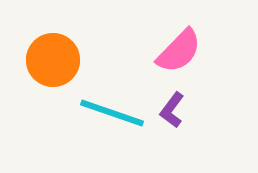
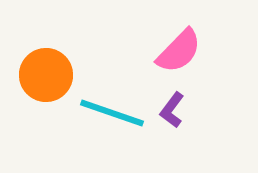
orange circle: moved 7 px left, 15 px down
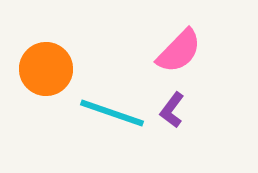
orange circle: moved 6 px up
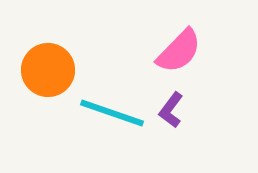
orange circle: moved 2 px right, 1 px down
purple L-shape: moved 1 px left
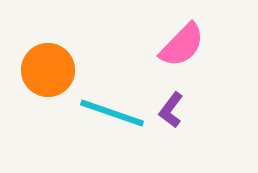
pink semicircle: moved 3 px right, 6 px up
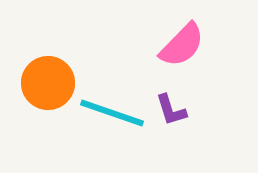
orange circle: moved 13 px down
purple L-shape: rotated 54 degrees counterclockwise
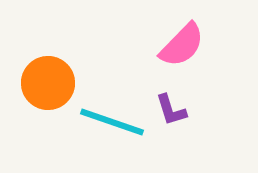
cyan line: moved 9 px down
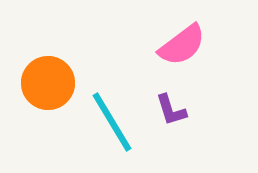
pink semicircle: rotated 9 degrees clockwise
cyan line: rotated 40 degrees clockwise
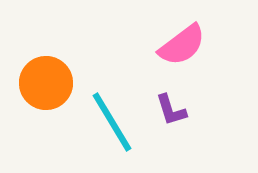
orange circle: moved 2 px left
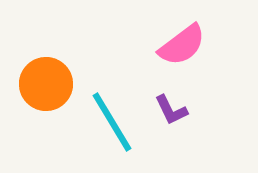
orange circle: moved 1 px down
purple L-shape: rotated 9 degrees counterclockwise
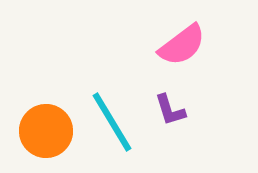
orange circle: moved 47 px down
purple L-shape: moved 1 px left; rotated 9 degrees clockwise
